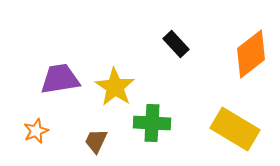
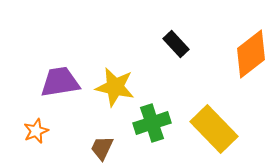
purple trapezoid: moved 3 px down
yellow star: rotated 21 degrees counterclockwise
green cross: rotated 21 degrees counterclockwise
yellow rectangle: moved 21 px left; rotated 15 degrees clockwise
brown trapezoid: moved 6 px right, 7 px down
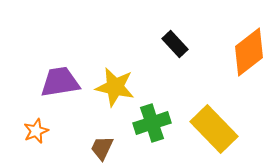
black rectangle: moved 1 px left
orange diamond: moved 2 px left, 2 px up
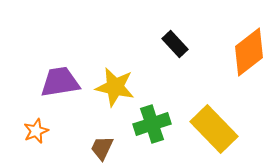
green cross: moved 1 px down
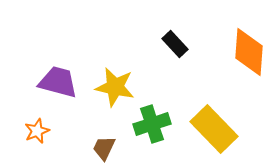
orange diamond: rotated 48 degrees counterclockwise
purple trapezoid: moved 2 px left; rotated 24 degrees clockwise
orange star: moved 1 px right
brown trapezoid: moved 2 px right
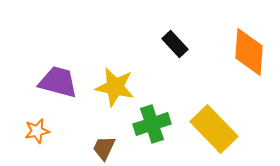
orange star: rotated 10 degrees clockwise
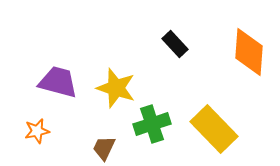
yellow star: moved 1 px right, 1 px down; rotated 6 degrees clockwise
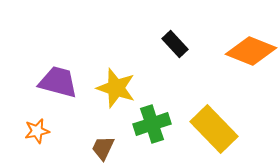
orange diamond: moved 2 px right, 1 px up; rotated 72 degrees counterclockwise
brown trapezoid: moved 1 px left
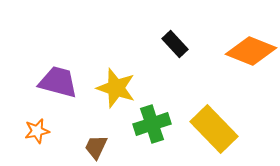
brown trapezoid: moved 7 px left, 1 px up
